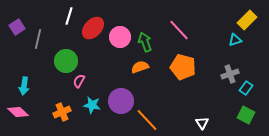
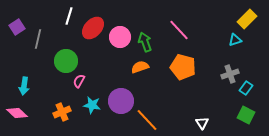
yellow rectangle: moved 1 px up
pink diamond: moved 1 px left, 1 px down
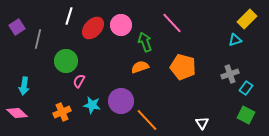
pink line: moved 7 px left, 7 px up
pink circle: moved 1 px right, 12 px up
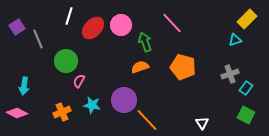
gray line: rotated 36 degrees counterclockwise
purple circle: moved 3 px right, 1 px up
pink diamond: rotated 15 degrees counterclockwise
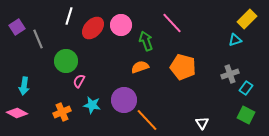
green arrow: moved 1 px right, 1 px up
